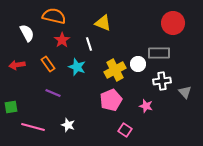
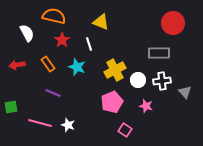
yellow triangle: moved 2 px left, 1 px up
white circle: moved 16 px down
pink pentagon: moved 1 px right, 2 px down
pink line: moved 7 px right, 4 px up
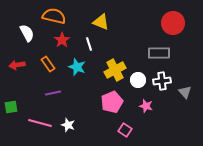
purple line: rotated 35 degrees counterclockwise
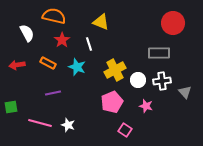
orange rectangle: moved 1 px up; rotated 28 degrees counterclockwise
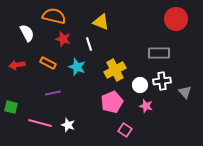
red circle: moved 3 px right, 4 px up
red star: moved 1 px right, 1 px up; rotated 21 degrees counterclockwise
white circle: moved 2 px right, 5 px down
green square: rotated 24 degrees clockwise
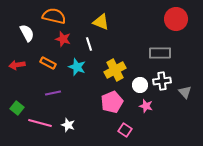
gray rectangle: moved 1 px right
green square: moved 6 px right, 1 px down; rotated 24 degrees clockwise
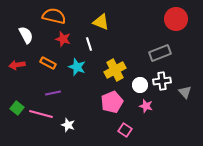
white semicircle: moved 1 px left, 2 px down
gray rectangle: rotated 20 degrees counterclockwise
pink line: moved 1 px right, 9 px up
